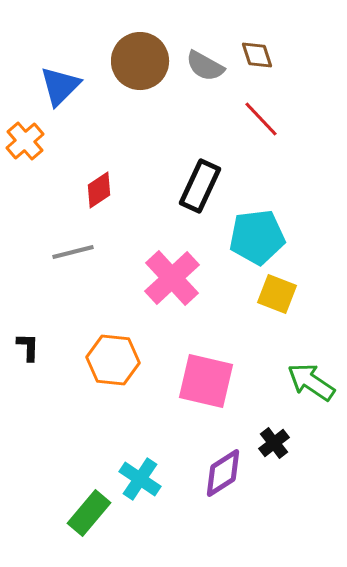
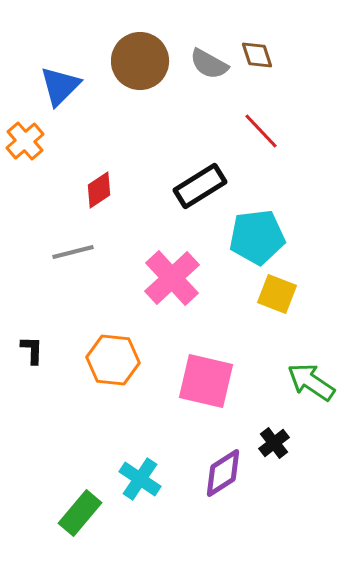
gray semicircle: moved 4 px right, 2 px up
red line: moved 12 px down
black rectangle: rotated 33 degrees clockwise
black L-shape: moved 4 px right, 3 px down
green rectangle: moved 9 px left
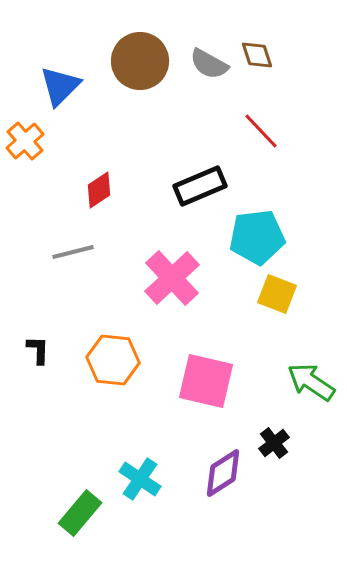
black rectangle: rotated 9 degrees clockwise
black L-shape: moved 6 px right
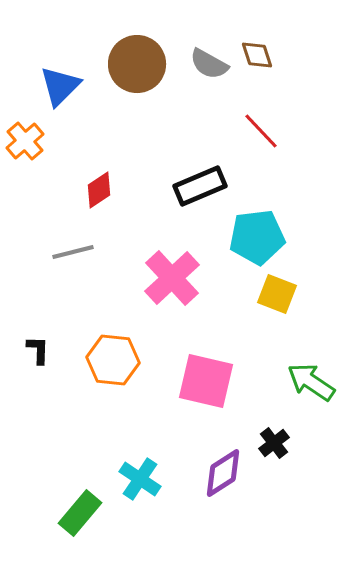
brown circle: moved 3 px left, 3 px down
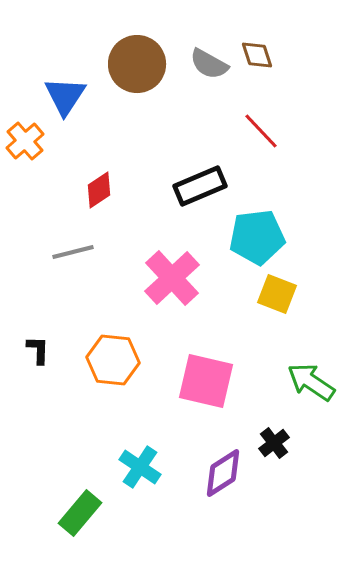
blue triangle: moved 5 px right, 10 px down; rotated 12 degrees counterclockwise
cyan cross: moved 12 px up
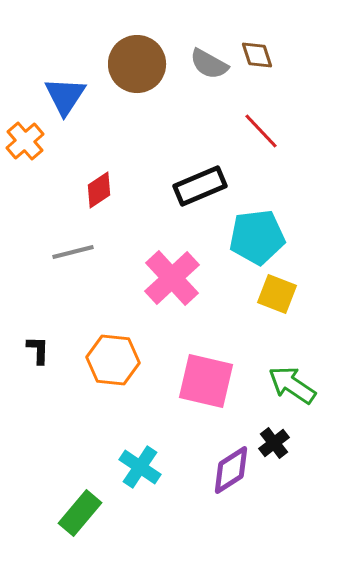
green arrow: moved 19 px left, 3 px down
purple diamond: moved 8 px right, 3 px up
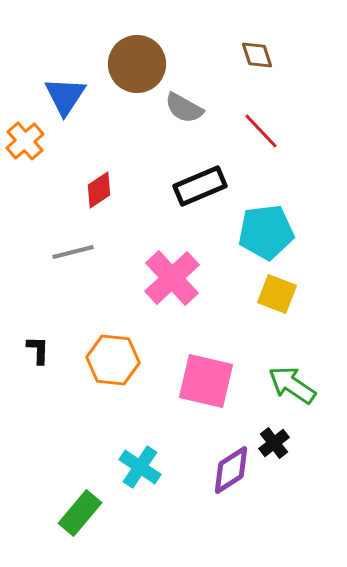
gray semicircle: moved 25 px left, 44 px down
cyan pentagon: moved 9 px right, 5 px up
